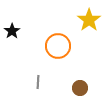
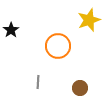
yellow star: rotated 15 degrees clockwise
black star: moved 1 px left, 1 px up
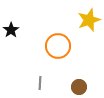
gray line: moved 2 px right, 1 px down
brown circle: moved 1 px left, 1 px up
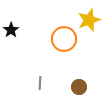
orange circle: moved 6 px right, 7 px up
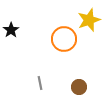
gray line: rotated 16 degrees counterclockwise
